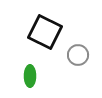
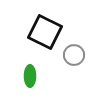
gray circle: moved 4 px left
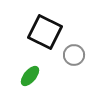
green ellipse: rotated 40 degrees clockwise
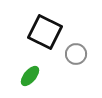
gray circle: moved 2 px right, 1 px up
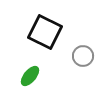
gray circle: moved 7 px right, 2 px down
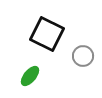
black square: moved 2 px right, 2 px down
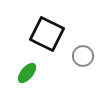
green ellipse: moved 3 px left, 3 px up
